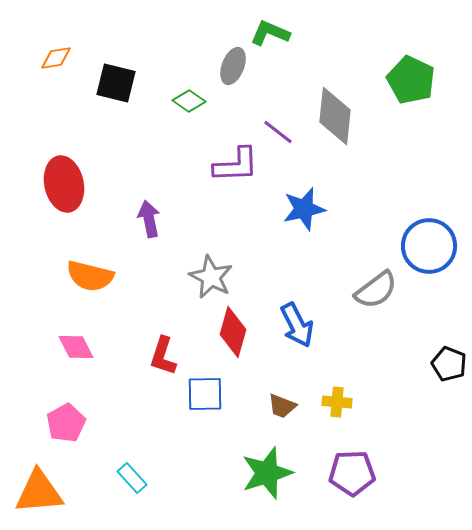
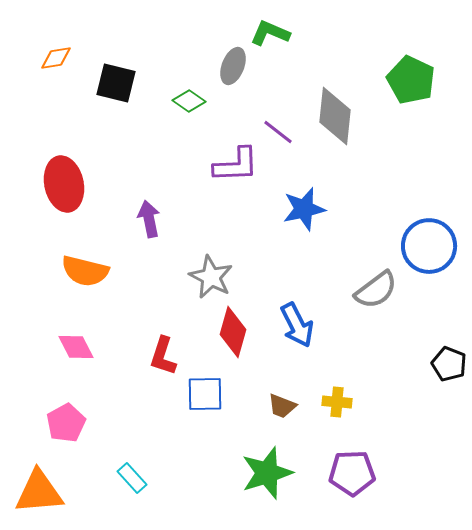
orange semicircle: moved 5 px left, 5 px up
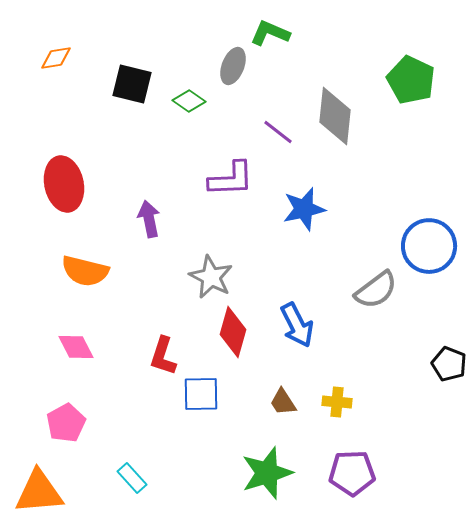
black square: moved 16 px right, 1 px down
purple L-shape: moved 5 px left, 14 px down
blue square: moved 4 px left
brown trapezoid: moved 1 px right, 4 px up; rotated 36 degrees clockwise
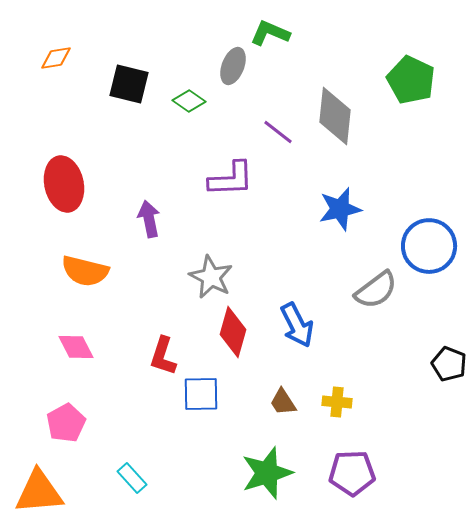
black square: moved 3 px left
blue star: moved 36 px right
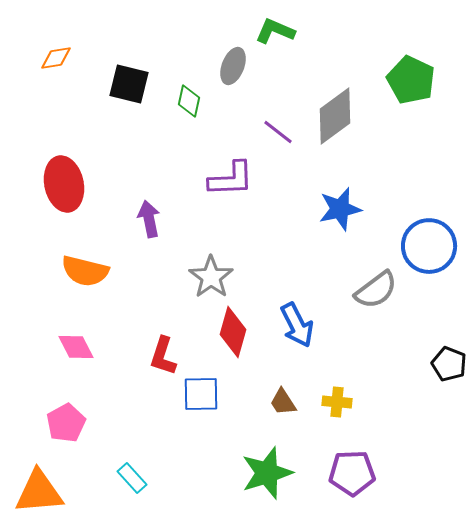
green L-shape: moved 5 px right, 2 px up
green diamond: rotated 68 degrees clockwise
gray diamond: rotated 48 degrees clockwise
gray star: rotated 9 degrees clockwise
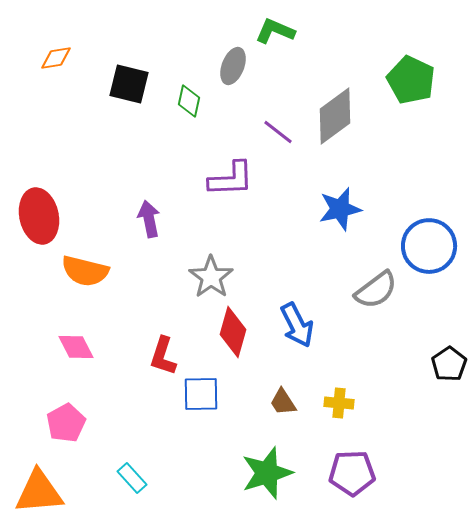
red ellipse: moved 25 px left, 32 px down
black pentagon: rotated 16 degrees clockwise
yellow cross: moved 2 px right, 1 px down
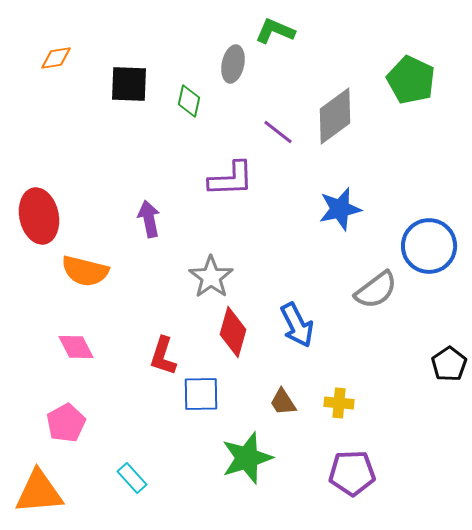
gray ellipse: moved 2 px up; rotated 9 degrees counterclockwise
black square: rotated 12 degrees counterclockwise
green star: moved 20 px left, 15 px up
